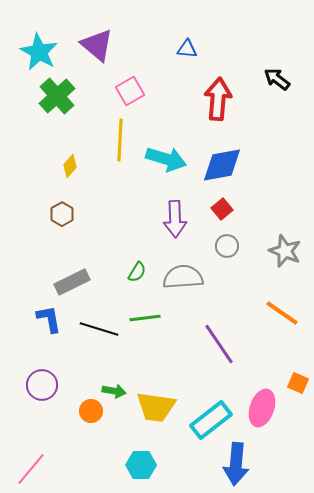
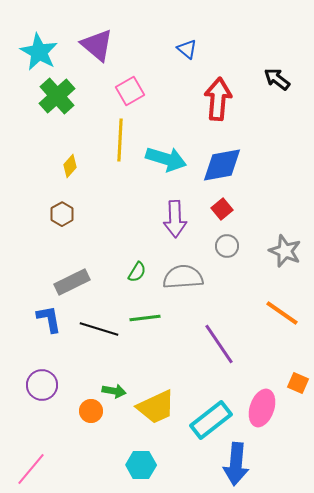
blue triangle: rotated 35 degrees clockwise
yellow trapezoid: rotated 33 degrees counterclockwise
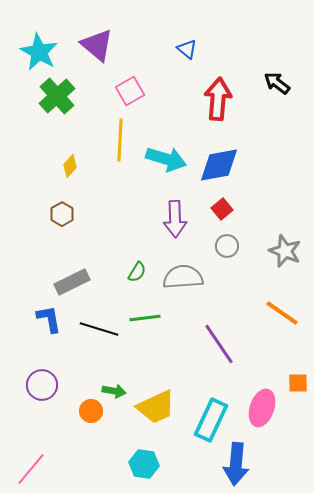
black arrow: moved 4 px down
blue diamond: moved 3 px left
orange square: rotated 25 degrees counterclockwise
cyan rectangle: rotated 27 degrees counterclockwise
cyan hexagon: moved 3 px right, 1 px up; rotated 8 degrees clockwise
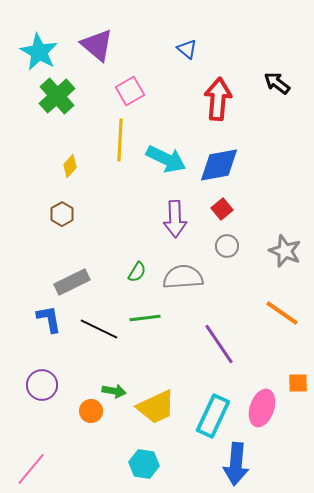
cyan arrow: rotated 9 degrees clockwise
black line: rotated 9 degrees clockwise
cyan rectangle: moved 2 px right, 4 px up
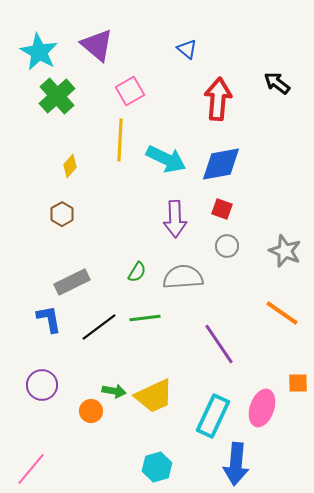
blue diamond: moved 2 px right, 1 px up
red square: rotated 30 degrees counterclockwise
black line: moved 2 px up; rotated 63 degrees counterclockwise
yellow trapezoid: moved 2 px left, 11 px up
cyan hexagon: moved 13 px right, 3 px down; rotated 24 degrees counterclockwise
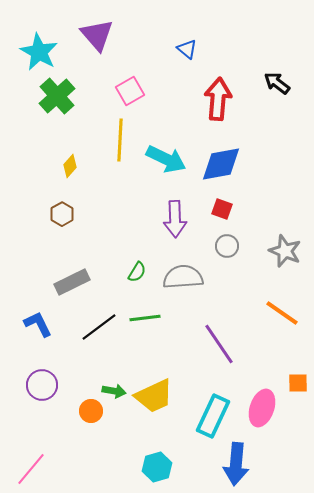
purple triangle: moved 10 px up; rotated 9 degrees clockwise
blue L-shape: moved 11 px left, 5 px down; rotated 16 degrees counterclockwise
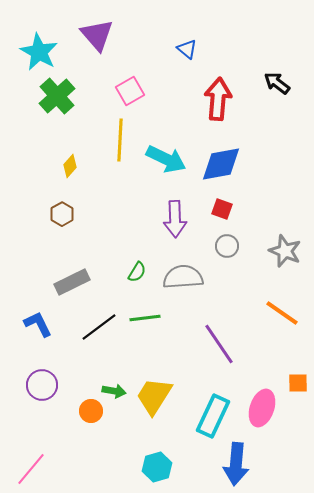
yellow trapezoid: rotated 147 degrees clockwise
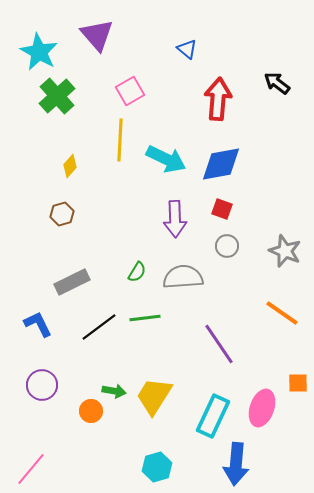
brown hexagon: rotated 15 degrees clockwise
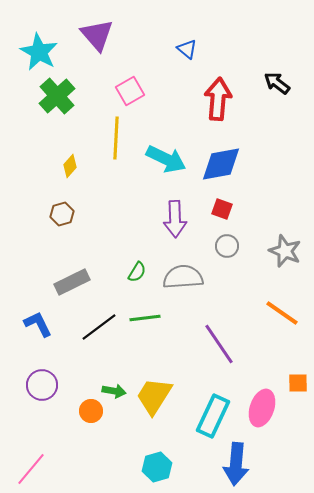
yellow line: moved 4 px left, 2 px up
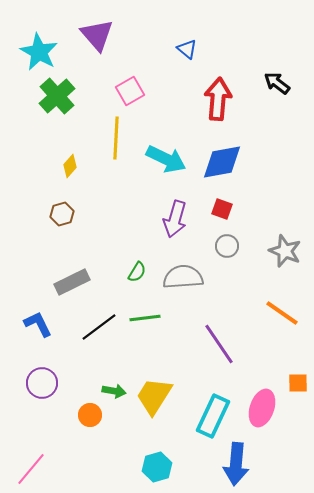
blue diamond: moved 1 px right, 2 px up
purple arrow: rotated 18 degrees clockwise
purple circle: moved 2 px up
orange circle: moved 1 px left, 4 px down
